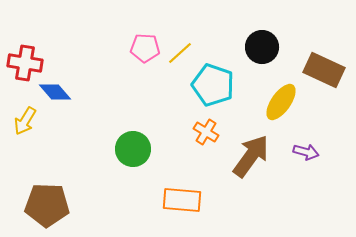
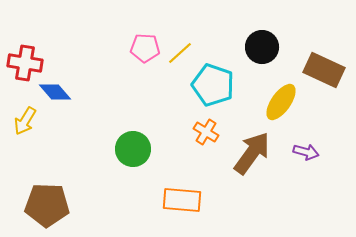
brown arrow: moved 1 px right, 3 px up
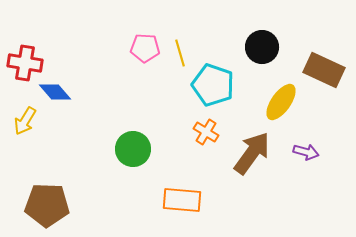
yellow line: rotated 64 degrees counterclockwise
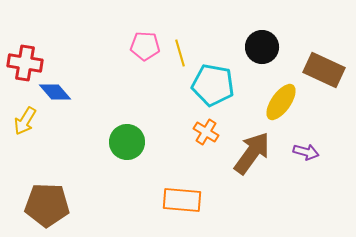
pink pentagon: moved 2 px up
cyan pentagon: rotated 9 degrees counterclockwise
green circle: moved 6 px left, 7 px up
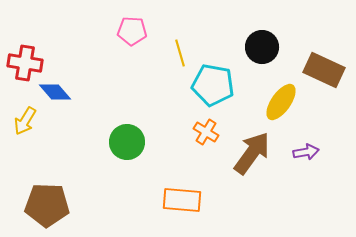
pink pentagon: moved 13 px left, 15 px up
purple arrow: rotated 25 degrees counterclockwise
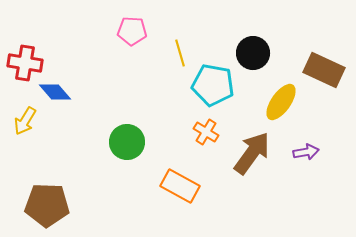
black circle: moved 9 px left, 6 px down
orange rectangle: moved 2 px left, 14 px up; rotated 24 degrees clockwise
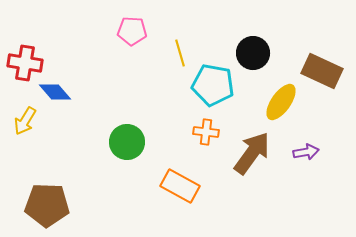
brown rectangle: moved 2 px left, 1 px down
orange cross: rotated 25 degrees counterclockwise
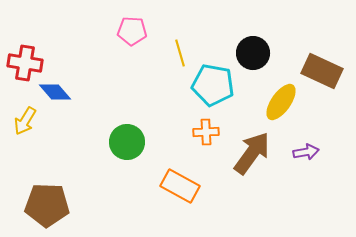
orange cross: rotated 10 degrees counterclockwise
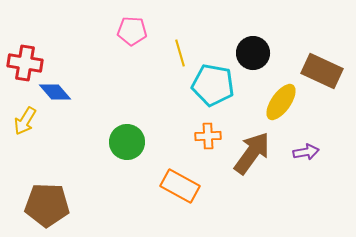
orange cross: moved 2 px right, 4 px down
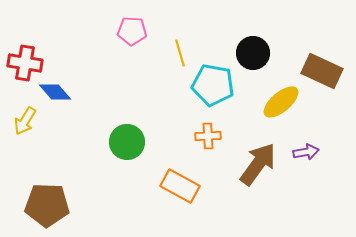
yellow ellipse: rotated 15 degrees clockwise
brown arrow: moved 6 px right, 11 px down
